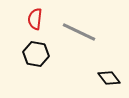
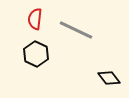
gray line: moved 3 px left, 2 px up
black hexagon: rotated 15 degrees clockwise
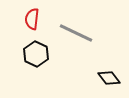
red semicircle: moved 3 px left
gray line: moved 3 px down
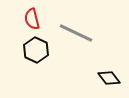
red semicircle: rotated 20 degrees counterclockwise
black hexagon: moved 4 px up
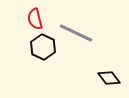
red semicircle: moved 3 px right
black hexagon: moved 7 px right, 3 px up
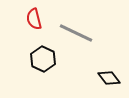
red semicircle: moved 1 px left
black hexagon: moved 12 px down
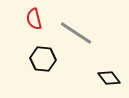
gray line: rotated 8 degrees clockwise
black hexagon: rotated 20 degrees counterclockwise
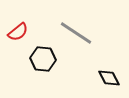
red semicircle: moved 16 px left, 13 px down; rotated 115 degrees counterclockwise
black diamond: rotated 10 degrees clockwise
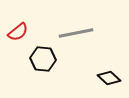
gray line: rotated 44 degrees counterclockwise
black diamond: rotated 20 degrees counterclockwise
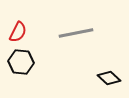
red semicircle: rotated 25 degrees counterclockwise
black hexagon: moved 22 px left, 3 px down
